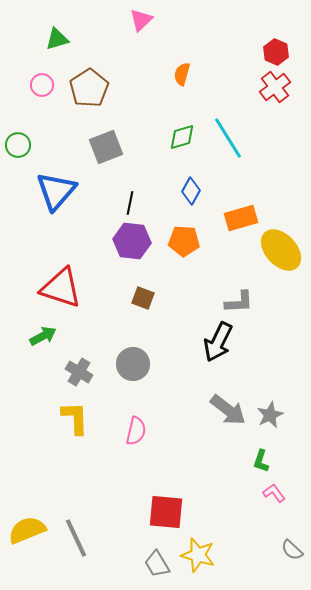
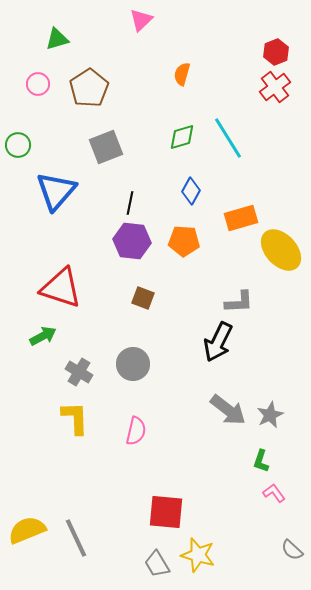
red hexagon: rotated 15 degrees clockwise
pink circle: moved 4 px left, 1 px up
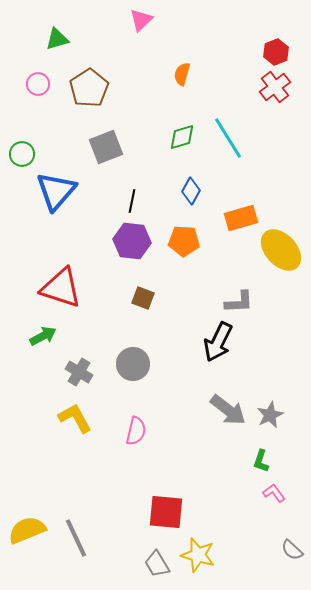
green circle: moved 4 px right, 9 px down
black line: moved 2 px right, 2 px up
yellow L-shape: rotated 27 degrees counterclockwise
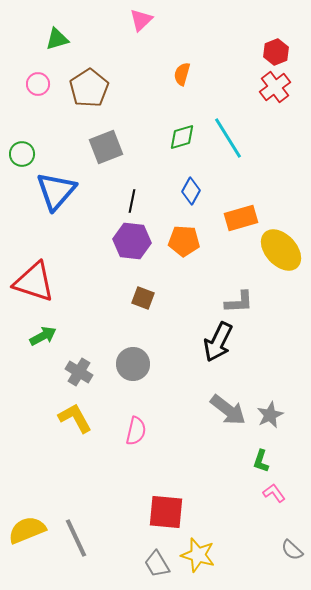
red triangle: moved 27 px left, 6 px up
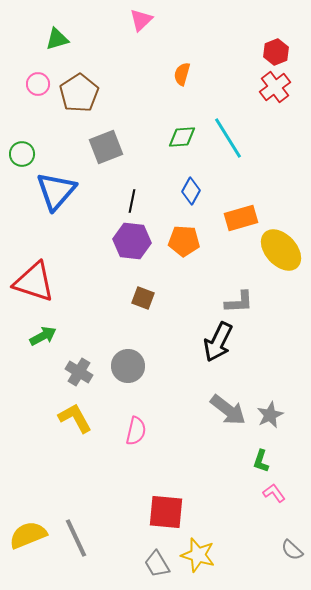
brown pentagon: moved 10 px left, 5 px down
green diamond: rotated 12 degrees clockwise
gray circle: moved 5 px left, 2 px down
yellow semicircle: moved 1 px right, 5 px down
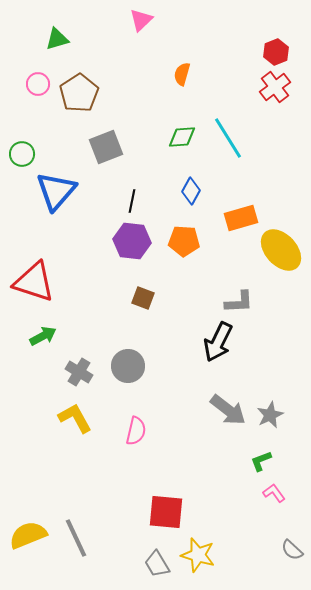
green L-shape: rotated 50 degrees clockwise
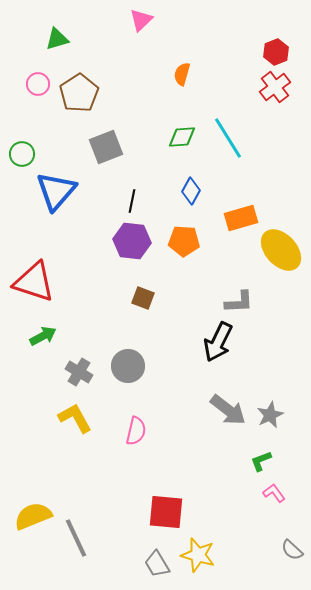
yellow semicircle: moved 5 px right, 19 px up
